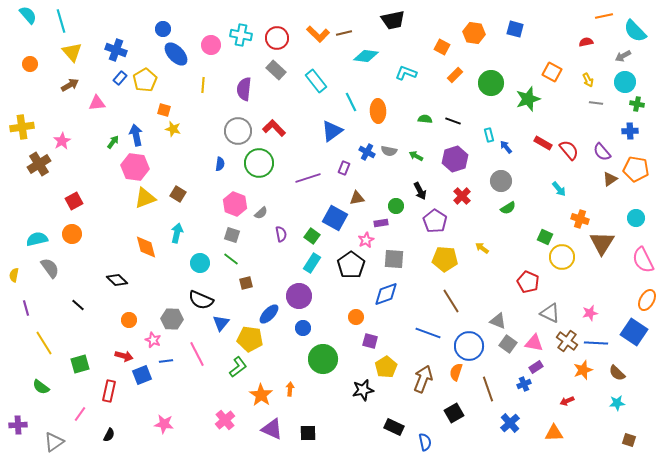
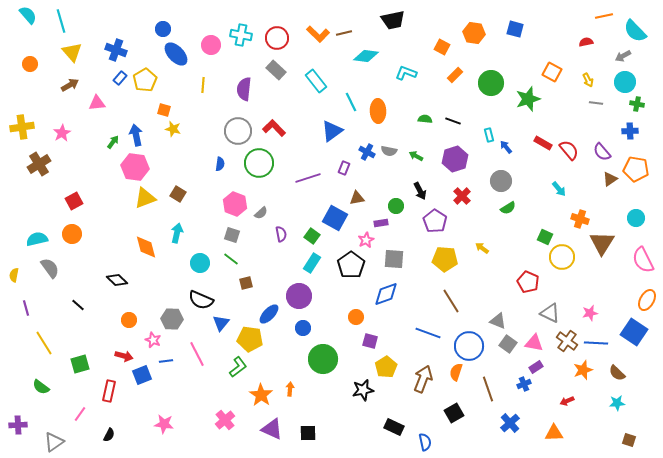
pink star at (62, 141): moved 8 px up
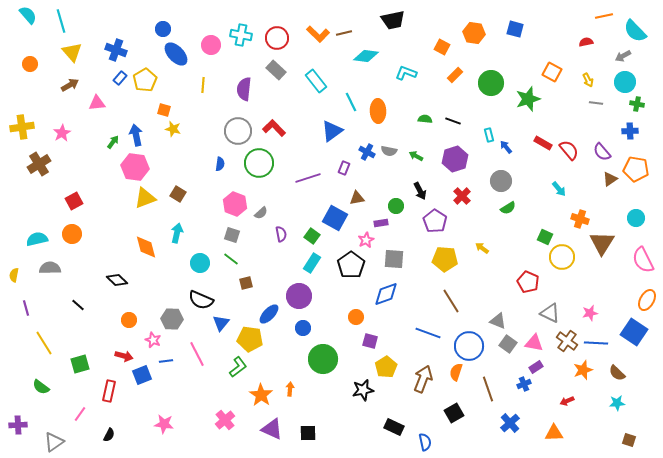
gray semicircle at (50, 268): rotated 55 degrees counterclockwise
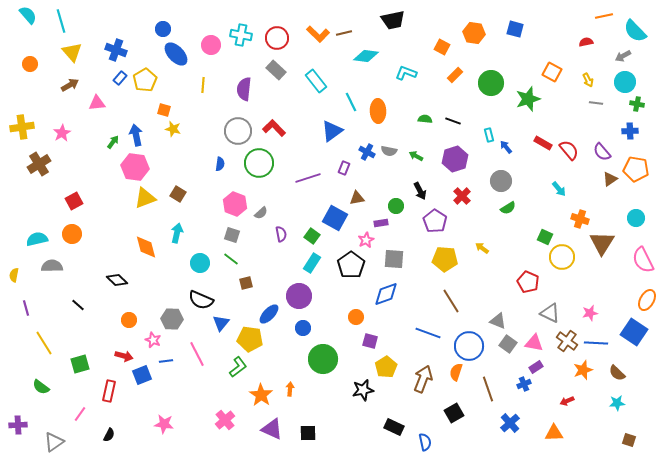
gray semicircle at (50, 268): moved 2 px right, 2 px up
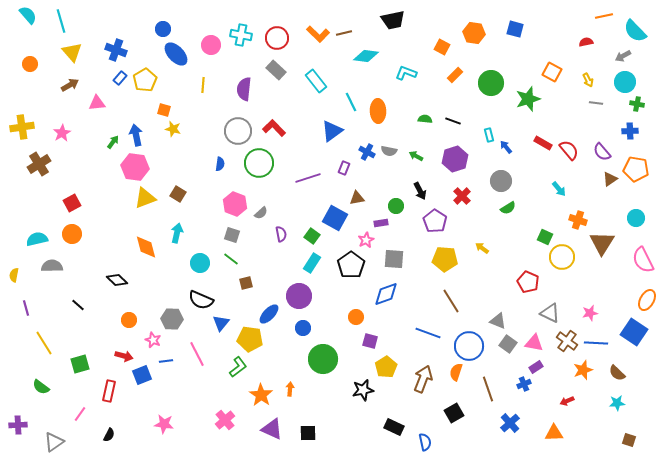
red square at (74, 201): moved 2 px left, 2 px down
orange cross at (580, 219): moved 2 px left, 1 px down
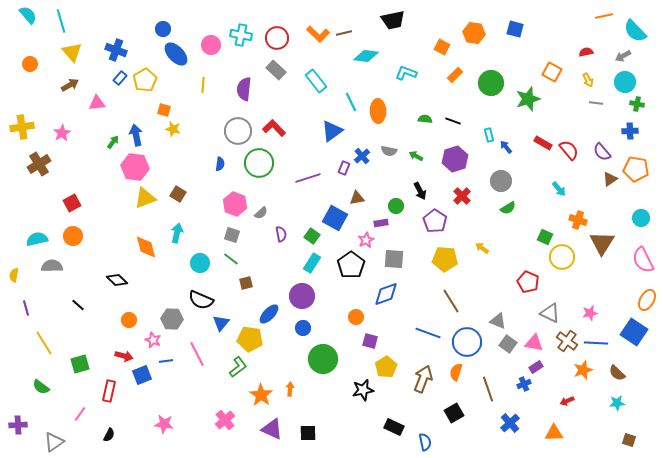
red semicircle at (586, 42): moved 10 px down
blue cross at (367, 152): moved 5 px left, 4 px down; rotated 21 degrees clockwise
cyan circle at (636, 218): moved 5 px right
orange circle at (72, 234): moved 1 px right, 2 px down
purple circle at (299, 296): moved 3 px right
blue circle at (469, 346): moved 2 px left, 4 px up
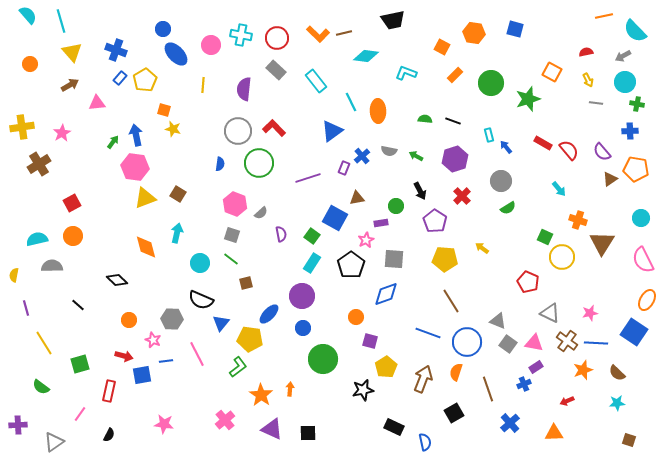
blue square at (142, 375): rotated 12 degrees clockwise
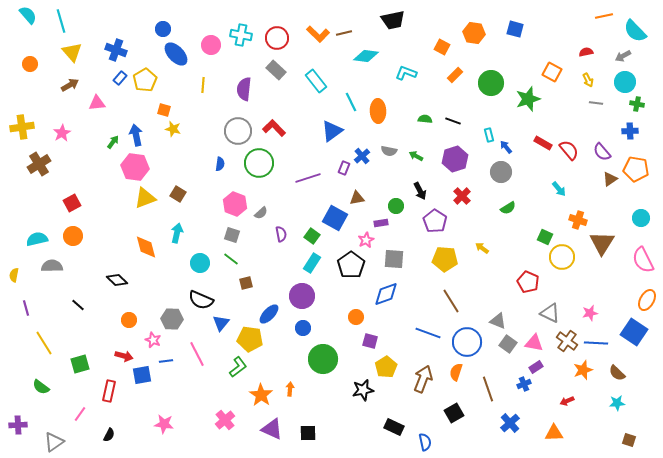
gray circle at (501, 181): moved 9 px up
